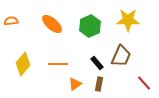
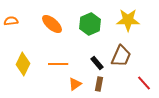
green hexagon: moved 2 px up
yellow diamond: rotated 15 degrees counterclockwise
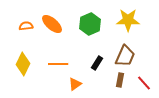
orange semicircle: moved 15 px right, 5 px down
brown trapezoid: moved 4 px right
black rectangle: rotated 72 degrees clockwise
brown rectangle: moved 21 px right, 4 px up
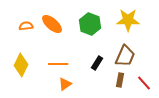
green hexagon: rotated 15 degrees counterclockwise
yellow diamond: moved 2 px left, 1 px down
orange triangle: moved 10 px left
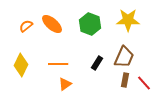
orange semicircle: rotated 32 degrees counterclockwise
brown trapezoid: moved 1 px left, 1 px down
brown rectangle: moved 5 px right
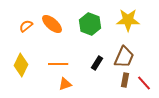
orange triangle: rotated 16 degrees clockwise
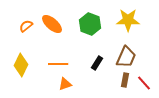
brown trapezoid: moved 2 px right
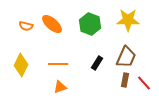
orange semicircle: rotated 128 degrees counterclockwise
orange triangle: moved 5 px left, 3 px down
